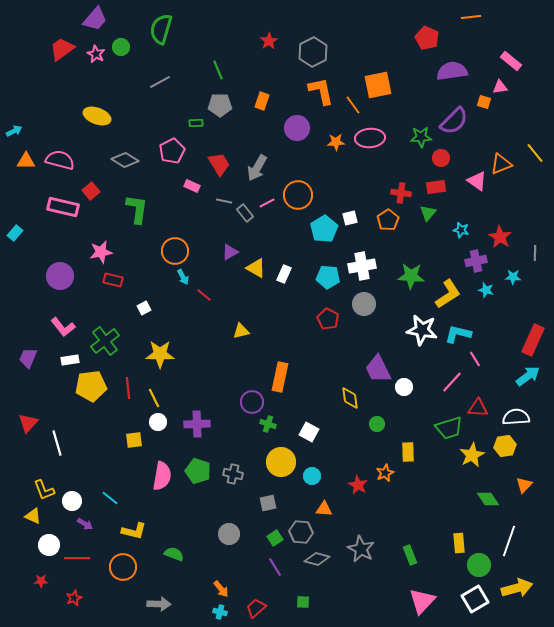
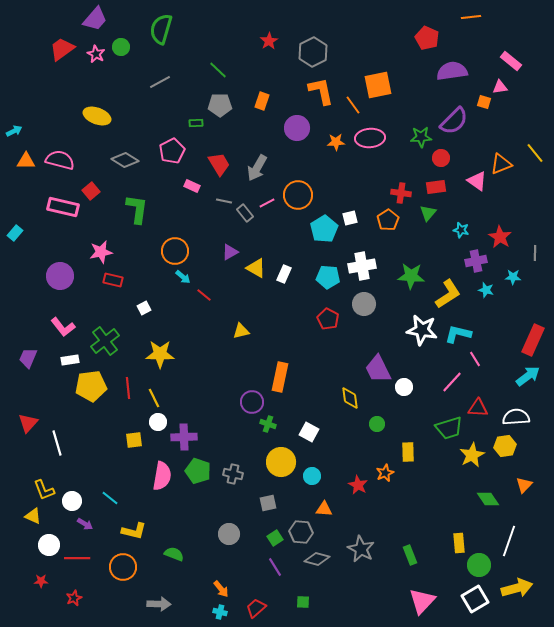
green line at (218, 70): rotated 24 degrees counterclockwise
cyan arrow at (183, 277): rotated 21 degrees counterclockwise
purple cross at (197, 424): moved 13 px left, 13 px down
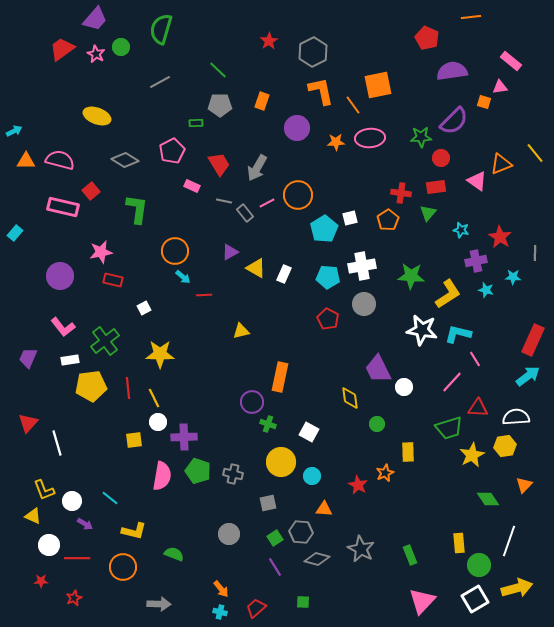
red line at (204, 295): rotated 42 degrees counterclockwise
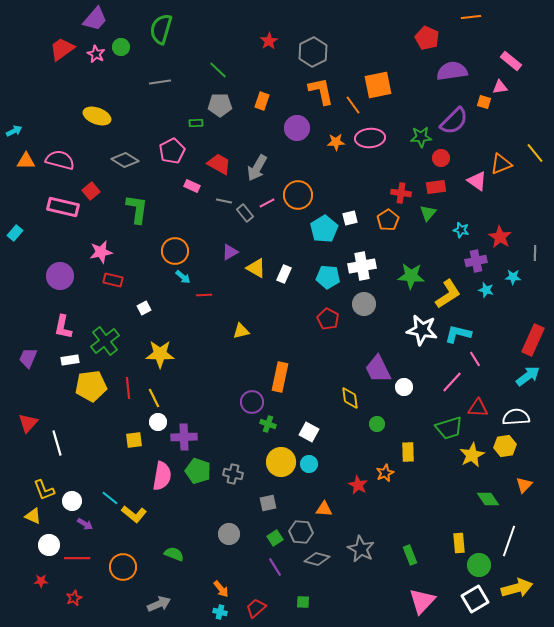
gray line at (160, 82): rotated 20 degrees clockwise
red trapezoid at (219, 164): rotated 30 degrees counterclockwise
pink L-shape at (63, 327): rotated 50 degrees clockwise
cyan circle at (312, 476): moved 3 px left, 12 px up
yellow L-shape at (134, 531): moved 17 px up; rotated 25 degrees clockwise
gray arrow at (159, 604): rotated 25 degrees counterclockwise
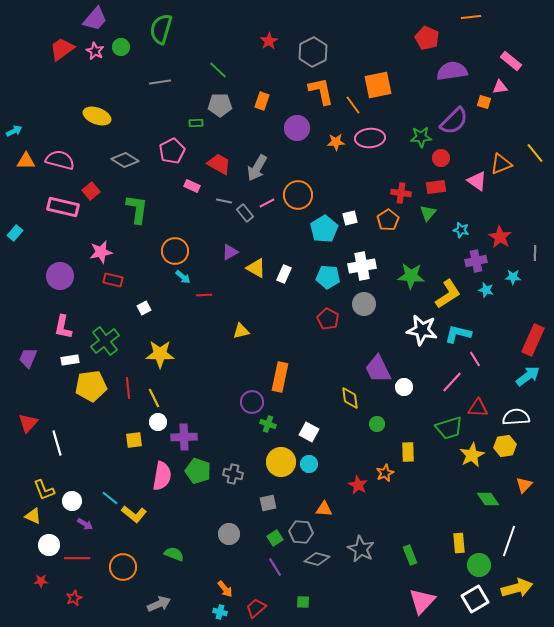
pink star at (96, 54): moved 1 px left, 3 px up
orange arrow at (221, 589): moved 4 px right
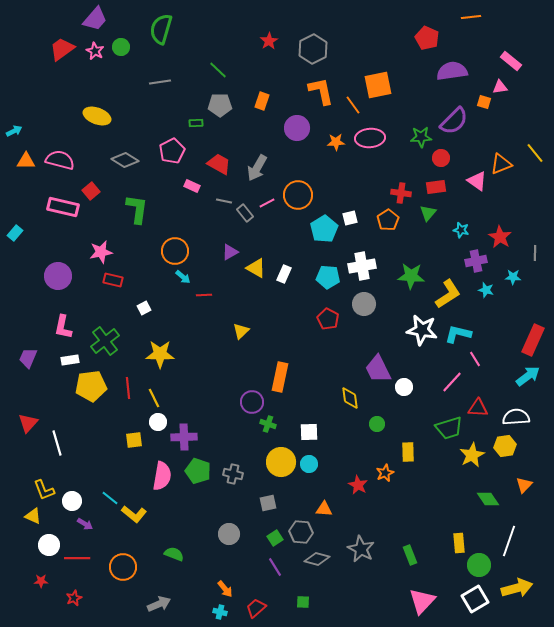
gray hexagon at (313, 52): moved 3 px up
purple circle at (60, 276): moved 2 px left
yellow triangle at (241, 331): rotated 30 degrees counterclockwise
white square at (309, 432): rotated 30 degrees counterclockwise
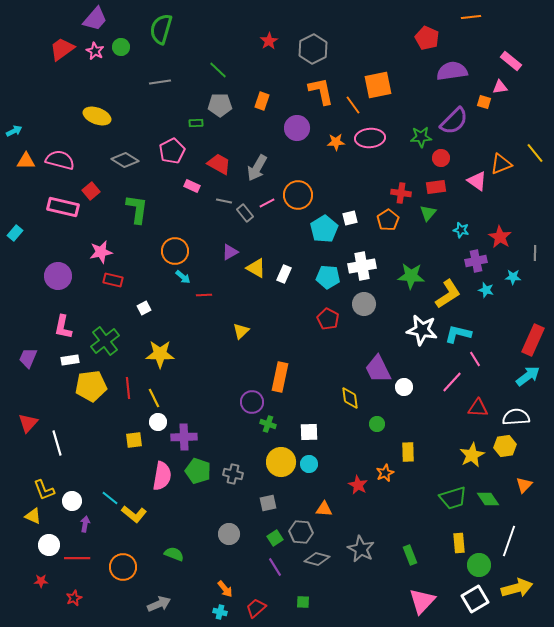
green trapezoid at (449, 428): moved 4 px right, 70 px down
purple arrow at (85, 524): rotated 112 degrees counterclockwise
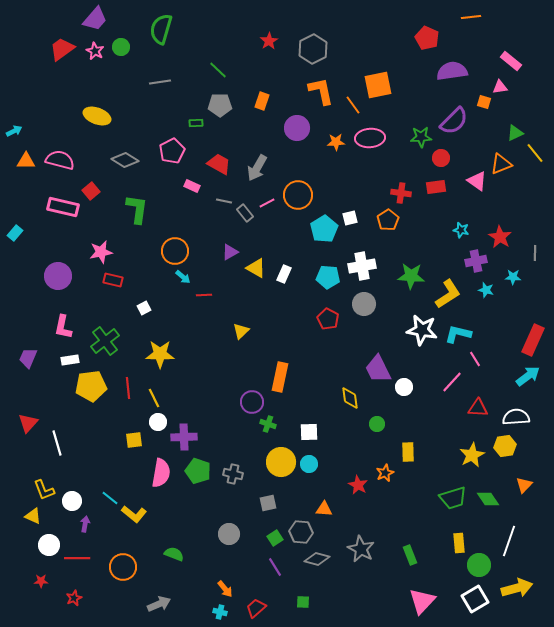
green triangle at (428, 213): moved 87 px right, 80 px up; rotated 24 degrees clockwise
pink semicircle at (162, 476): moved 1 px left, 3 px up
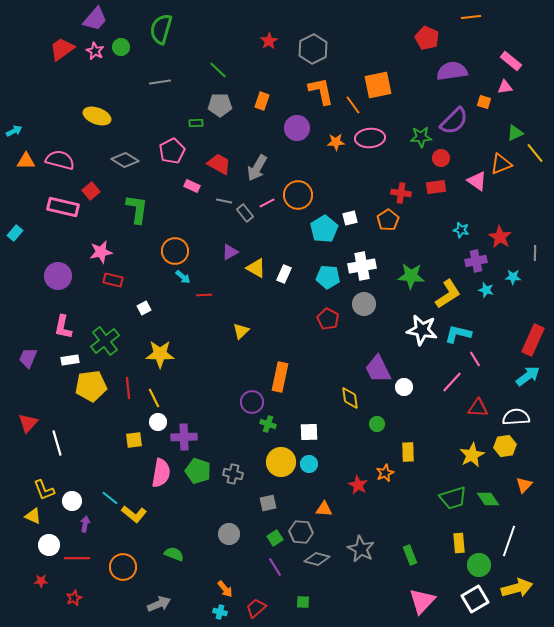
pink triangle at (500, 87): moved 5 px right
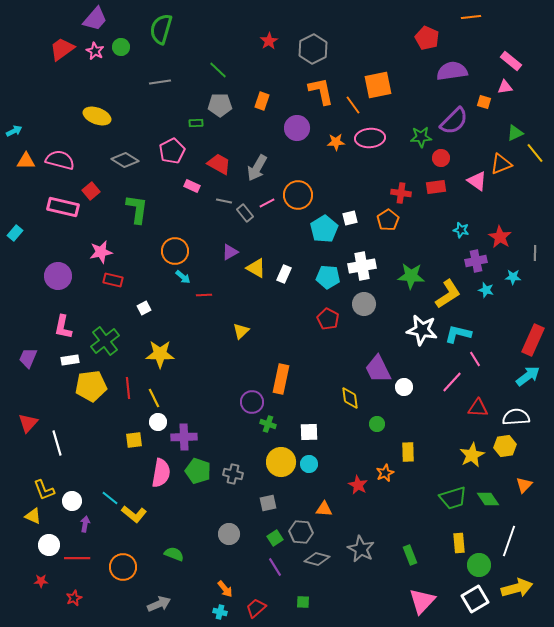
orange rectangle at (280, 377): moved 1 px right, 2 px down
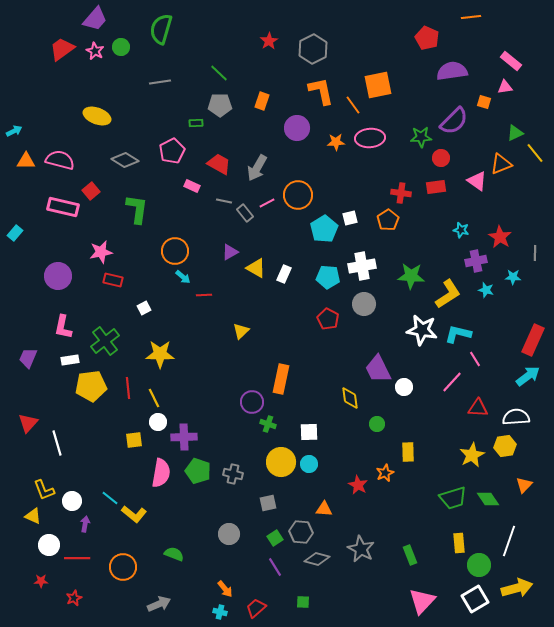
green line at (218, 70): moved 1 px right, 3 px down
